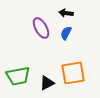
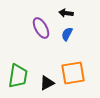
blue semicircle: moved 1 px right, 1 px down
green trapezoid: rotated 70 degrees counterclockwise
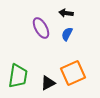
orange square: rotated 15 degrees counterclockwise
black triangle: moved 1 px right
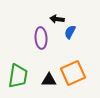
black arrow: moved 9 px left, 6 px down
purple ellipse: moved 10 px down; rotated 25 degrees clockwise
blue semicircle: moved 3 px right, 2 px up
black triangle: moved 1 px right, 3 px up; rotated 28 degrees clockwise
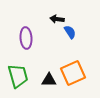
blue semicircle: rotated 120 degrees clockwise
purple ellipse: moved 15 px left
green trapezoid: rotated 25 degrees counterclockwise
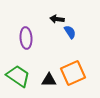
green trapezoid: rotated 40 degrees counterclockwise
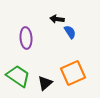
black triangle: moved 4 px left, 3 px down; rotated 42 degrees counterclockwise
